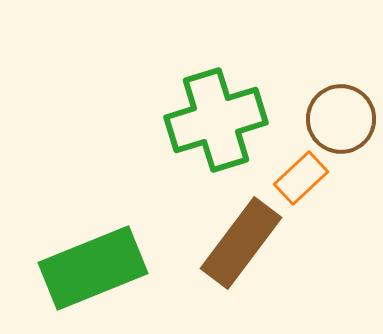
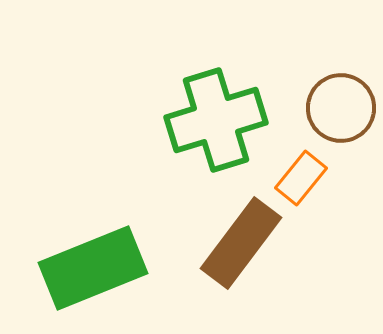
brown circle: moved 11 px up
orange rectangle: rotated 8 degrees counterclockwise
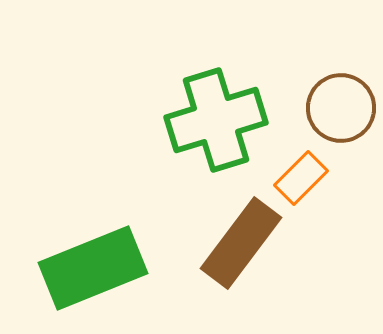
orange rectangle: rotated 6 degrees clockwise
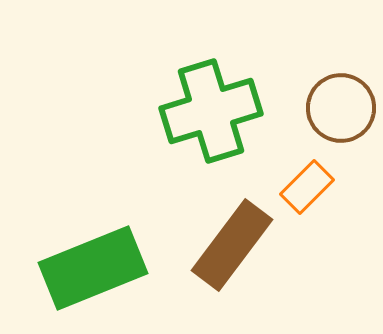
green cross: moved 5 px left, 9 px up
orange rectangle: moved 6 px right, 9 px down
brown rectangle: moved 9 px left, 2 px down
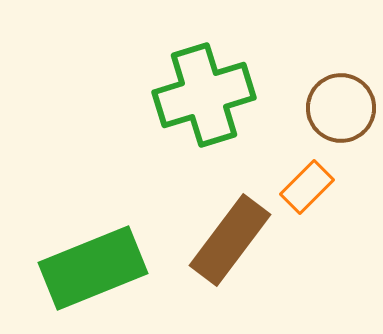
green cross: moved 7 px left, 16 px up
brown rectangle: moved 2 px left, 5 px up
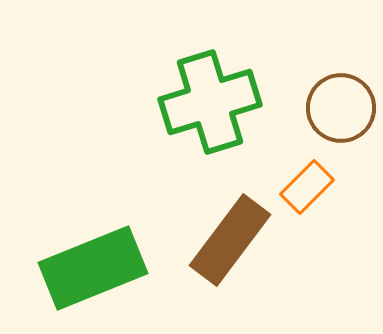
green cross: moved 6 px right, 7 px down
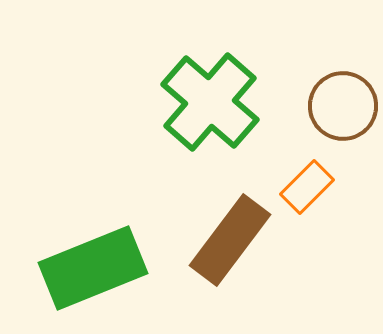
green cross: rotated 32 degrees counterclockwise
brown circle: moved 2 px right, 2 px up
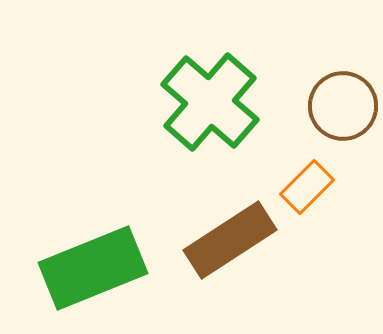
brown rectangle: rotated 20 degrees clockwise
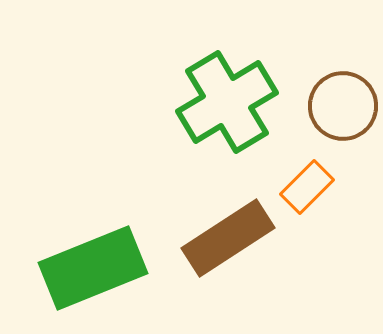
green cross: moved 17 px right; rotated 18 degrees clockwise
brown rectangle: moved 2 px left, 2 px up
